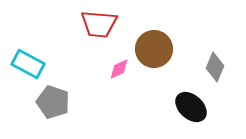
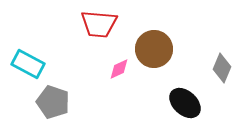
gray diamond: moved 7 px right, 1 px down
black ellipse: moved 6 px left, 4 px up
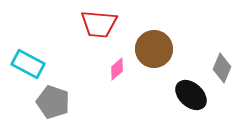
pink diamond: moved 2 px left; rotated 15 degrees counterclockwise
black ellipse: moved 6 px right, 8 px up
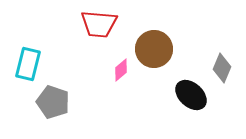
cyan rectangle: rotated 76 degrees clockwise
pink diamond: moved 4 px right, 1 px down
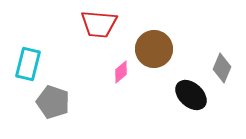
pink diamond: moved 2 px down
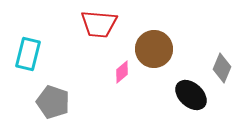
cyan rectangle: moved 10 px up
pink diamond: moved 1 px right
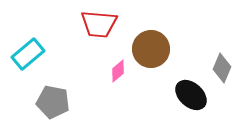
brown circle: moved 3 px left
cyan rectangle: rotated 36 degrees clockwise
pink diamond: moved 4 px left, 1 px up
gray pentagon: rotated 8 degrees counterclockwise
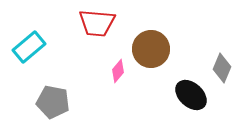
red trapezoid: moved 2 px left, 1 px up
cyan rectangle: moved 1 px right, 7 px up
pink diamond: rotated 10 degrees counterclockwise
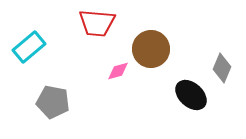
pink diamond: rotated 35 degrees clockwise
